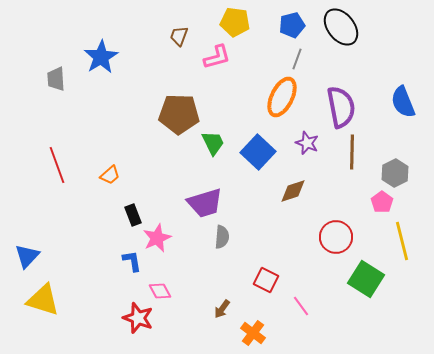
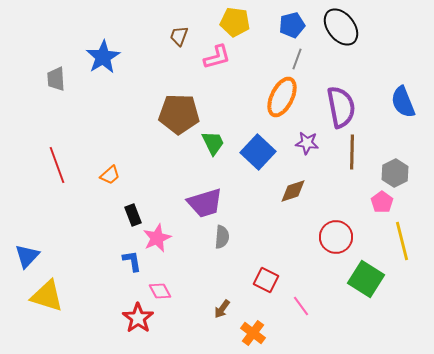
blue star: moved 2 px right
purple star: rotated 15 degrees counterclockwise
yellow triangle: moved 4 px right, 4 px up
red star: rotated 16 degrees clockwise
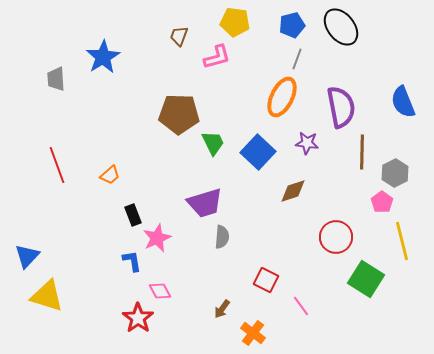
brown line: moved 10 px right
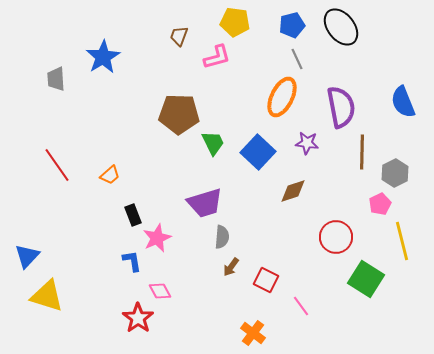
gray line: rotated 45 degrees counterclockwise
red line: rotated 15 degrees counterclockwise
pink pentagon: moved 2 px left, 2 px down; rotated 10 degrees clockwise
brown arrow: moved 9 px right, 42 px up
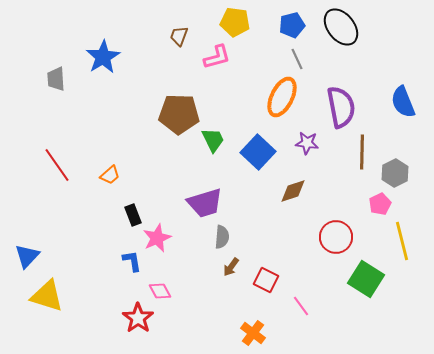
green trapezoid: moved 3 px up
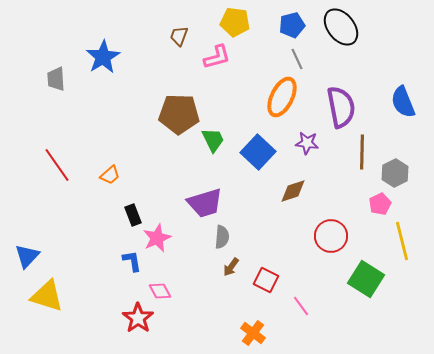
red circle: moved 5 px left, 1 px up
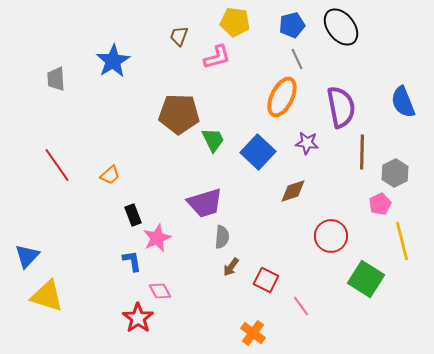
blue star: moved 10 px right, 4 px down
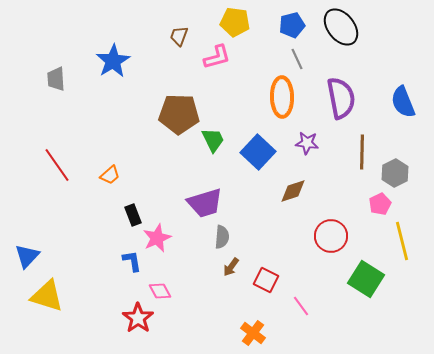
orange ellipse: rotated 27 degrees counterclockwise
purple semicircle: moved 9 px up
